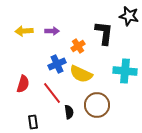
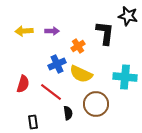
black star: moved 1 px left
black L-shape: moved 1 px right
cyan cross: moved 6 px down
red line: moved 1 px left, 1 px up; rotated 15 degrees counterclockwise
brown circle: moved 1 px left, 1 px up
black semicircle: moved 1 px left, 1 px down
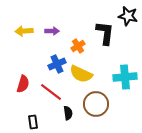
cyan cross: rotated 10 degrees counterclockwise
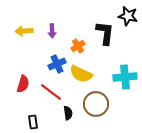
purple arrow: rotated 88 degrees clockwise
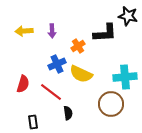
black L-shape: rotated 80 degrees clockwise
brown circle: moved 15 px right
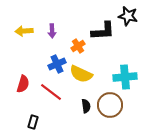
black L-shape: moved 2 px left, 2 px up
brown circle: moved 1 px left, 1 px down
black semicircle: moved 18 px right, 7 px up
black rectangle: rotated 24 degrees clockwise
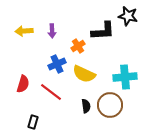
yellow semicircle: moved 3 px right
